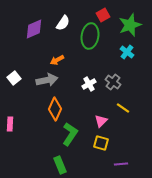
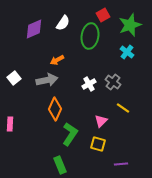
yellow square: moved 3 px left, 1 px down
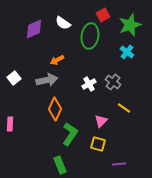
white semicircle: rotated 91 degrees clockwise
yellow line: moved 1 px right
purple line: moved 2 px left
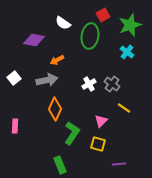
purple diamond: moved 11 px down; rotated 35 degrees clockwise
gray cross: moved 1 px left, 2 px down
pink rectangle: moved 5 px right, 2 px down
green L-shape: moved 2 px right, 1 px up
